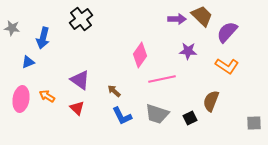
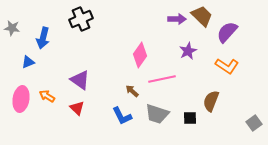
black cross: rotated 15 degrees clockwise
purple star: rotated 30 degrees counterclockwise
brown arrow: moved 18 px right
black square: rotated 24 degrees clockwise
gray square: rotated 35 degrees counterclockwise
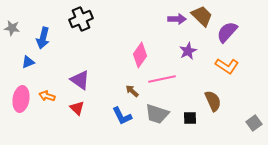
orange arrow: rotated 14 degrees counterclockwise
brown semicircle: moved 2 px right; rotated 135 degrees clockwise
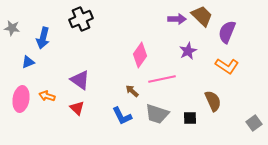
purple semicircle: rotated 20 degrees counterclockwise
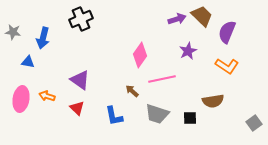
purple arrow: rotated 18 degrees counterclockwise
gray star: moved 1 px right, 4 px down
blue triangle: rotated 32 degrees clockwise
brown semicircle: rotated 105 degrees clockwise
blue L-shape: moved 8 px left; rotated 15 degrees clockwise
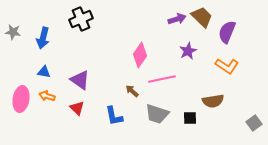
brown trapezoid: moved 1 px down
blue triangle: moved 16 px right, 10 px down
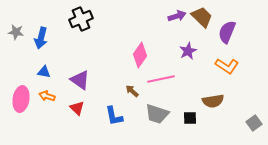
purple arrow: moved 3 px up
gray star: moved 3 px right
blue arrow: moved 2 px left
pink line: moved 1 px left
